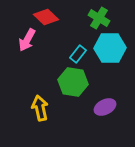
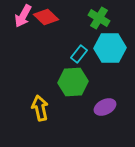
pink arrow: moved 4 px left, 24 px up
cyan rectangle: moved 1 px right
green hexagon: rotated 12 degrees counterclockwise
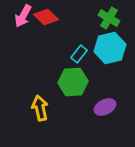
green cross: moved 10 px right
cyan hexagon: rotated 12 degrees counterclockwise
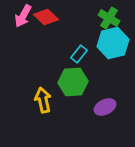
cyan hexagon: moved 3 px right, 5 px up
yellow arrow: moved 3 px right, 8 px up
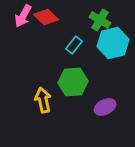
green cross: moved 9 px left, 2 px down
cyan rectangle: moved 5 px left, 9 px up
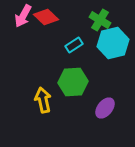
cyan rectangle: rotated 18 degrees clockwise
purple ellipse: moved 1 px down; rotated 25 degrees counterclockwise
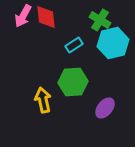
red diamond: rotated 40 degrees clockwise
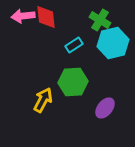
pink arrow: rotated 55 degrees clockwise
yellow arrow: rotated 40 degrees clockwise
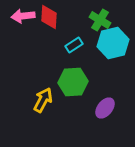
red diamond: moved 3 px right; rotated 10 degrees clockwise
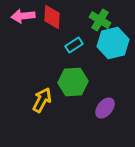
red diamond: moved 3 px right
yellow arrow: moved 1 px left
